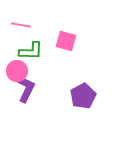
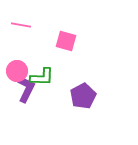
green L-shape: moved 11 px right, 26 px down
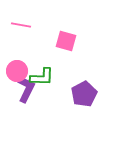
purple pentagon: moved 1 px right, 2 px up
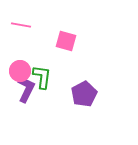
pink circle: moved 3 px right
green L-shape: rotated 85 degrees counterclockwise
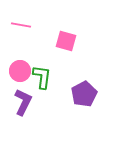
purple L-shape: moved 3 px left, 13 px down
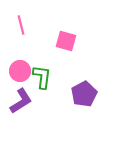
pink line: rotated 66 degrees clockwise
purple L-shape: moved 2 px left, 1 px up; rotated 32 degrees clockwise
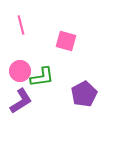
green L-shape: rotated 75 degrees clockwise
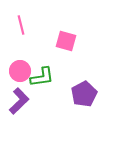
purple L-shape: moved 2 px left; rotated 12 degrees counterclockwise
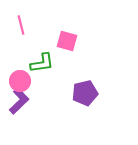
pink square: moved 1 px right
pink circle: moved 10 px down
green L-shape: moved 14 px up
purple pentagon: moved 1 px right, 1 px up; rotated 15 degrees clockwise
